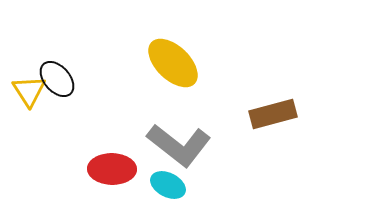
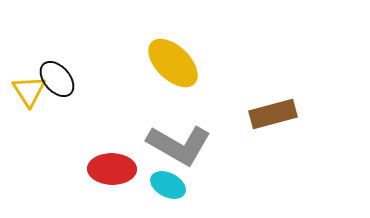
gray L-shape: rotated 8 degrees counterclockwise
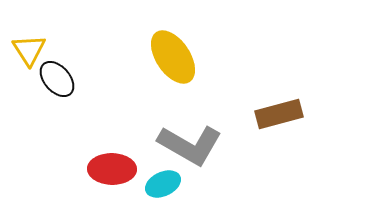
yellow ellipse: moved 6 px up; rotated 12 degrees clockwise
yellow triangle: moved 41 px up
brown rectangle: moved 6 px right
gray L-shape: moved 11 px right
cyan ellipse: moved 5 px left, 1 px up; rotated 52 degrees counterclockwise
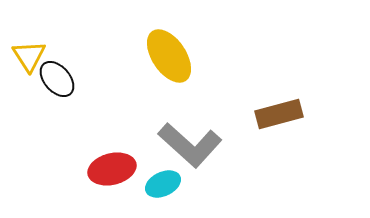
yellow triangle: moved 6 px down
yellow ellipse: moved 4 px left, 1 px up
gray L-shape: rotated 12 degrees clockwise
red ellipse: rotated 15 degrees counterclockwise
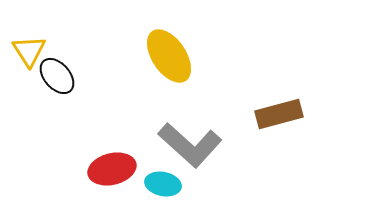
yellow triangle: moved 5 px up
black ellipse: moved 3 px up
cyan ellipse: rotated 36 degrees clockwise
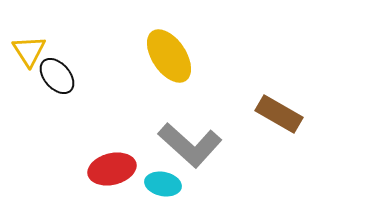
brown rectangle: rotated 45 degrees clockwise
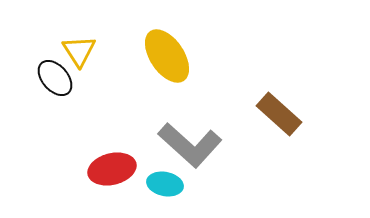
yellow triangle: moved 50 px right
yellow ellipse: moved 2 px left
black ellipse: moved 2 px left, 2 px down
brown rectangle: rotated 12 degrees clockwise
cyan ellipse: moved 2 px right
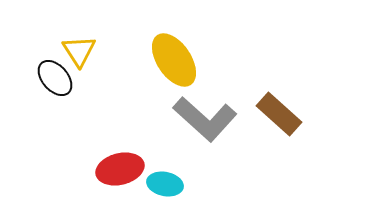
yellow ellipse: moved 7 px right, 4 px down
gray L-shape: moved 15 px right, 26 px up
red ellipse: moved 8 px right
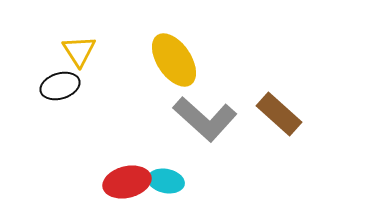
black ellipse: moved 5 px right, 8 px down; rotated 66 degrees counterclockwise
red ellipse: moved 7 px right, 13 px down
cyan ellipse: moved 1 px right, 3 px up
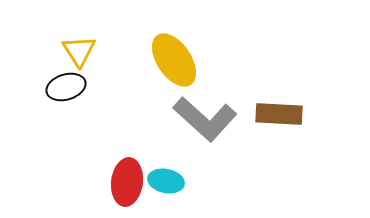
black ellipse: moved 6 px right, 1 px down
brown rectangle: rotated 39 degrees counterclockwise
red ellipse: rotated 69 degrees counterclockwise
